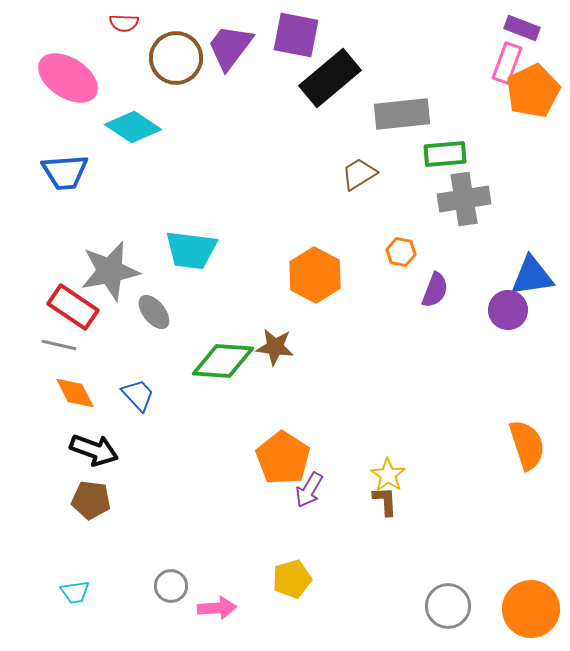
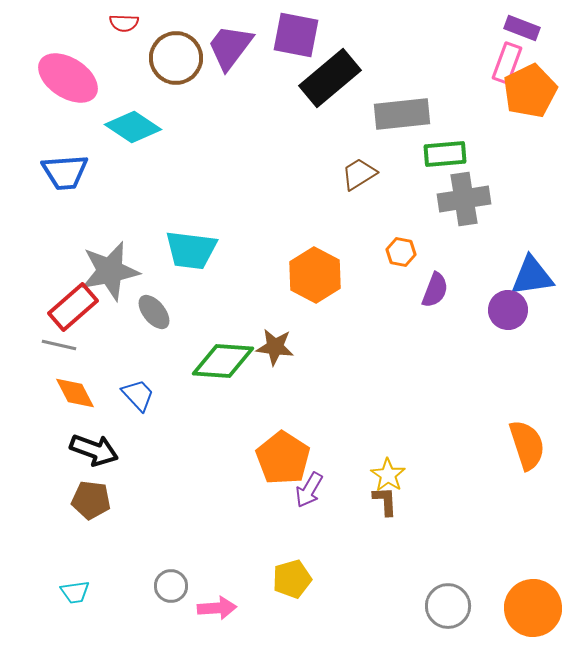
orange pentagon at (533, 91): moved 3 px left
red rectangle at (73, 307): rotated 75 degrees counterclockwise
orange circle at (531, 609): moved 2 px right, 1 px up
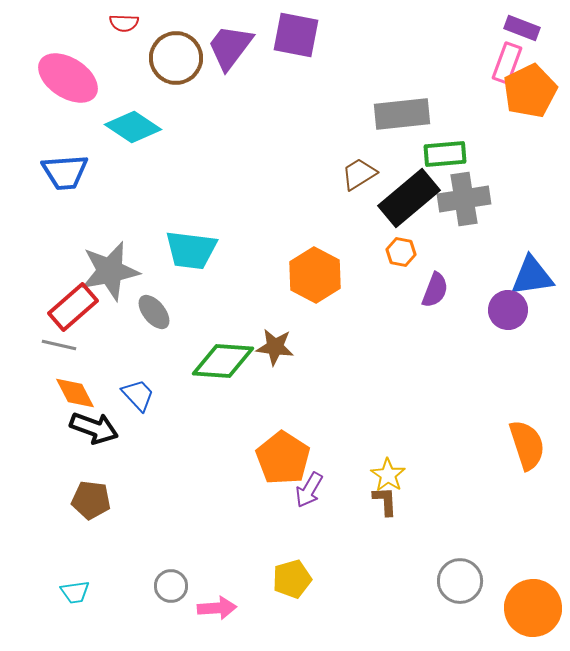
black rectangle at (330, 78): moved 79 px right, 120 px down
black arrow at (94, 450): moved 22 px up
gray circle at (448, 606): moved 12 px right, 25 px up
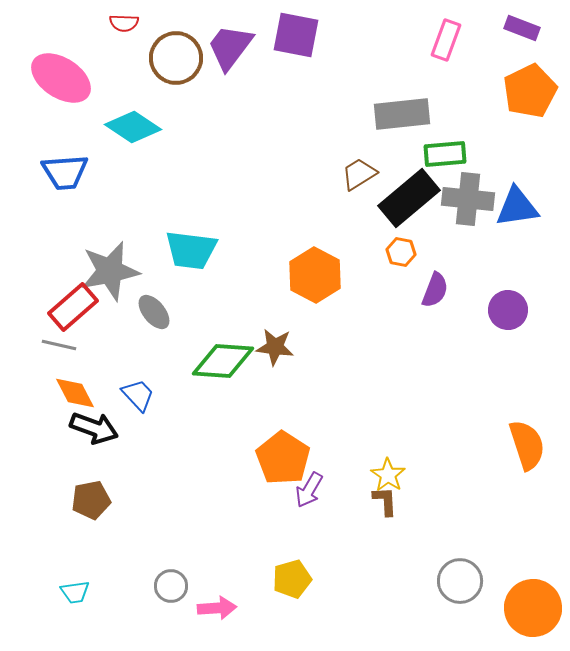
pink rectangle at (507, 63): moved 61 px left, 23 px up
pink ellipse at (68, 78): moved 7 px left
gray cross at (464, 199): moved 4 px right; rotated 15 degrees clockwise
blue triangle at (532, 276): moved 15 px left, 69 px up
brown pentagon at (91, 500): rotated 18 degrees counterclockwise
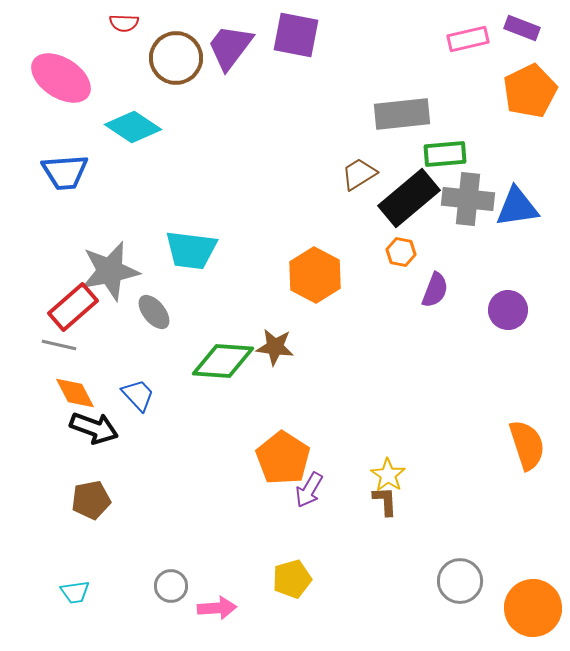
pink rectangle at (446, 40): moved 22 px right, 1 px up; rotated 57 degrees clockwise
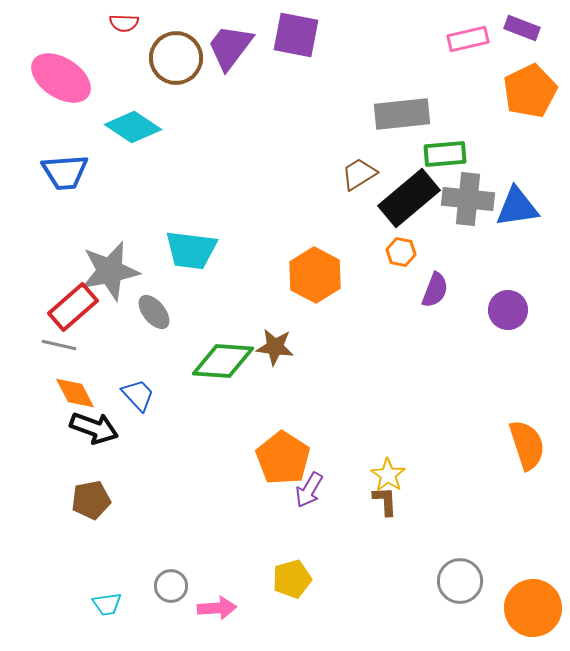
cyan trapezoid at (75, 592): moved 32 px right, 12 px down
